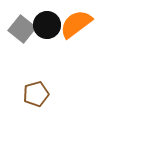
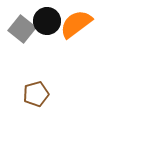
black circle: moved 4 px up
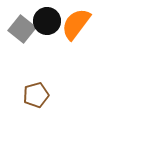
orange semicircle: rotated 16 degrees counterclockwise
brown pentagon: moved 1 px down
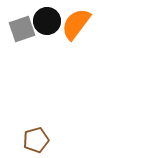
gray square: rotated 32 degrees clockwise
brown pentagon: moved 45 px down
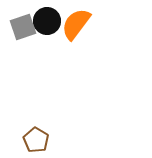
gray square: moved 1 px right, 2 px up
brown pentagon: rotated 25 degrees counterclockwise
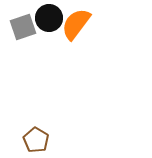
black circle: moved 2 px right, 3 px up
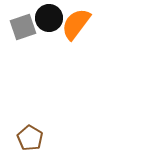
brown pentagon: moved 6 px left, 2 px up
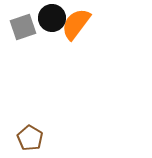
black circle: moved 3 px right
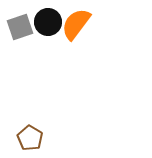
black circle: moved 4 px left, 4 px down
gray square: moved 3 px left
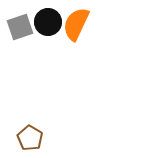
orange semicircle: rotated 12 degrees counterclockwise
